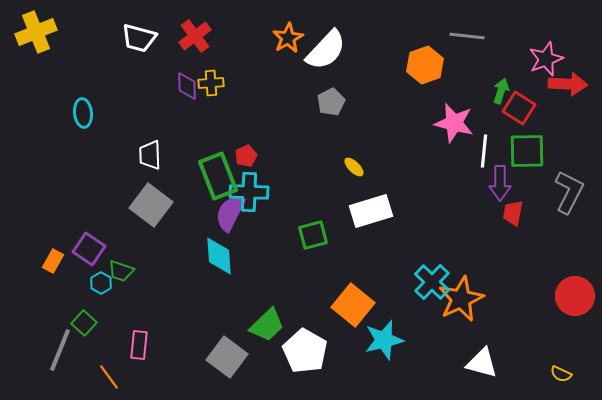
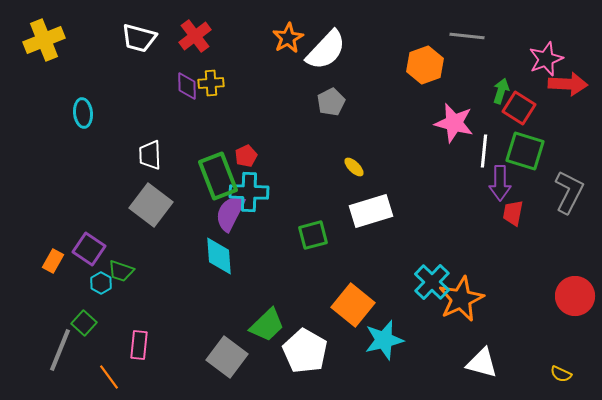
yellow cross at (36, 32): moved 8 px right, 8 px down
green square at (527, 151): moved 2 px left; rotated 18 degrees clockwise
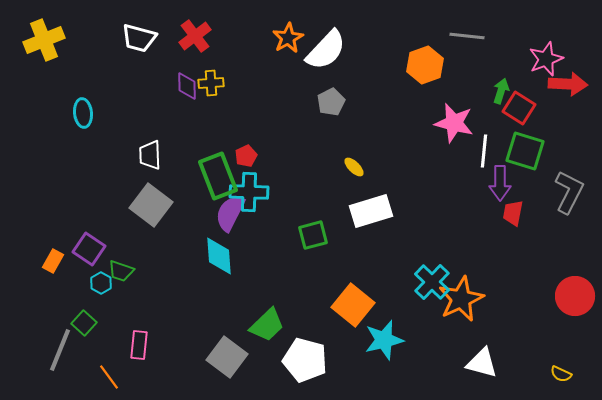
white pentagon at (305, 351): moved 9 px down; rotated 15 degrees counterclockwise
